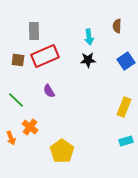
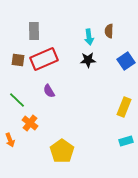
brown semicircle: moved 8 px left, 5 px down
red rectangle: moved 1 px left, 3 px down
green line: moved 1 px right
orange cross: moved 4 px up
orange arrow: moved 1 px left, 2 px down
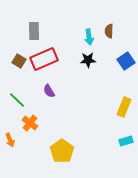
brown square: moved 1 px right, 1 px down; rotated 24 degrees clockwise
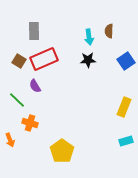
purple semicircle: moved 14 px left, 5 px up
orange cross: rotated 21 degrees counterclockwise
